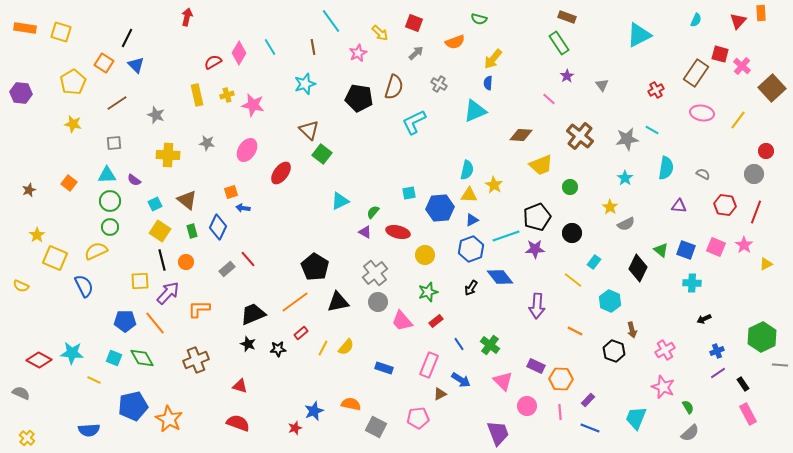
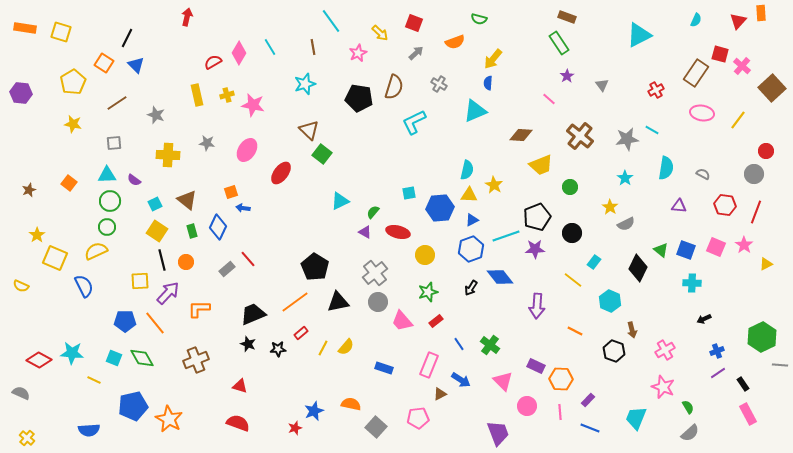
green circle at (110, 227): moved 3 px left
yellow square at (160, 231): moved 3 px left
gray square at (376, 427): rotated 15 degrees clockwise
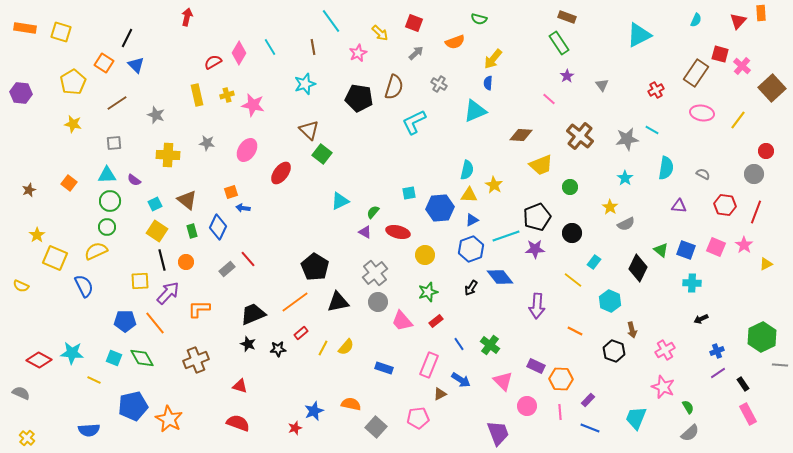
black arrow at (704, 319): moved 3 px left
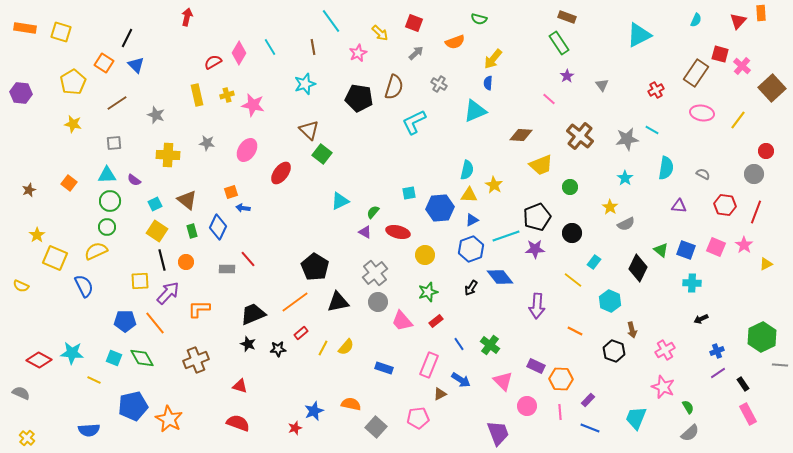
gray rectangle at (227, 269): rotated 42 degrees clockwise
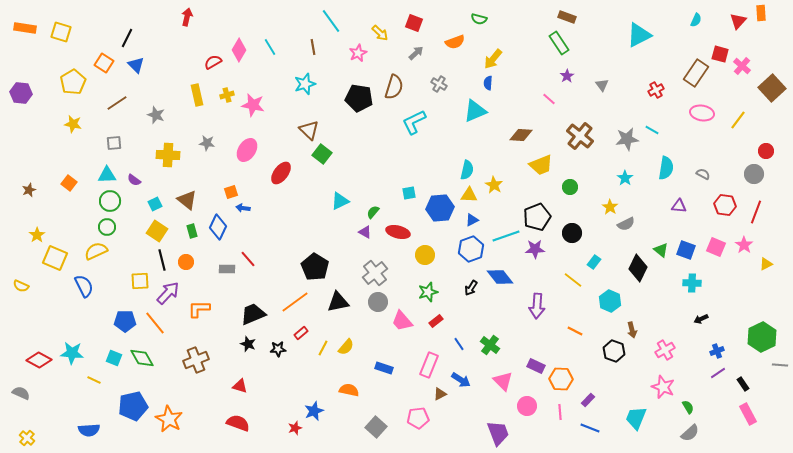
pink diamond at (239, 53): moved 3 px up
orange semicircle at (351, 404): moved 2 px left, 14 px up
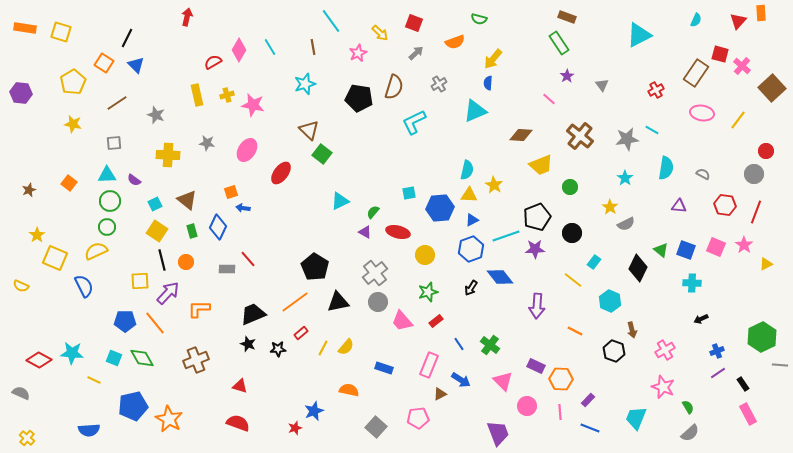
gray cross at (439, 84): rotated 28 degrees clockwise
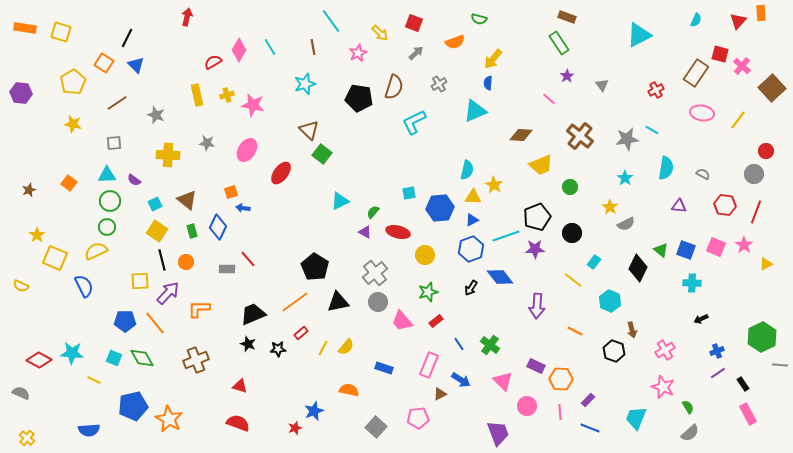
yellow triangle at (469, 195): moved 4 px right, 2 px down
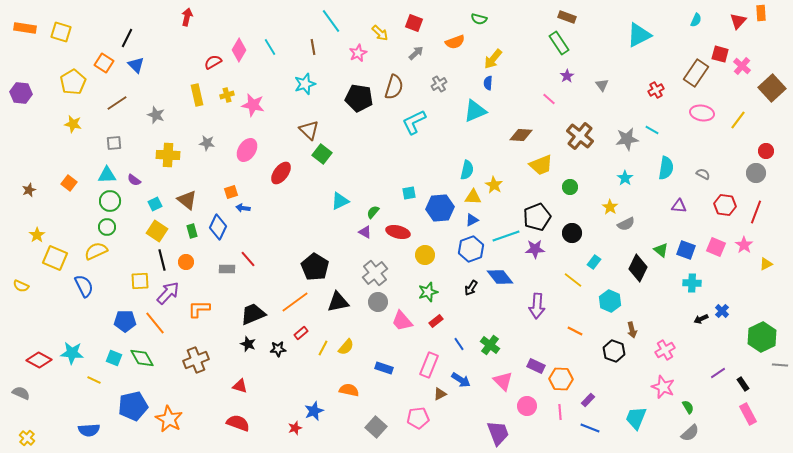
gray circle at (754, 174): moved 2 px right, 1 px up
blue cross at (717, 351): moved 5 px right, 40 px up; rotated 24 degrees counterclockwise
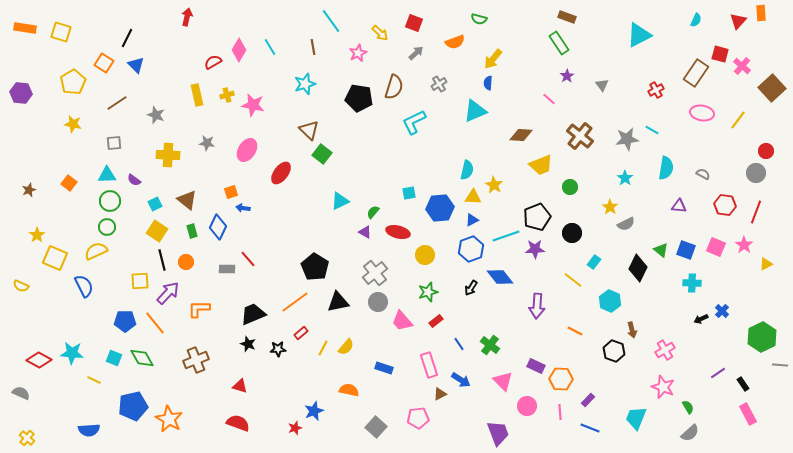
pink rectangle at (429, 365): rotated 40 degrees counterclockwise
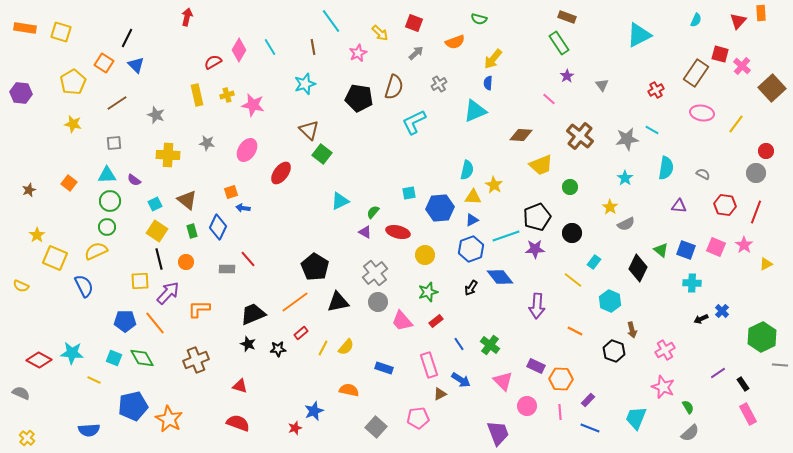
yellow line at (738, 120): moved 2 px left, 4 px down
black line at (162, 260): moved 3 px left, 1 px up
